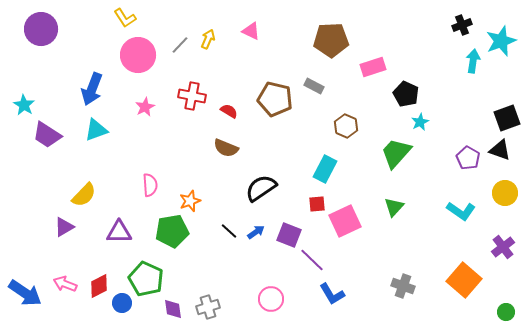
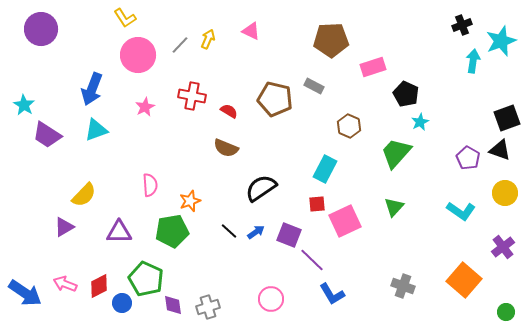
brown hexagon at (346, 126): moved 3 px right
purple diamond at (173, 309): moved 4 px up
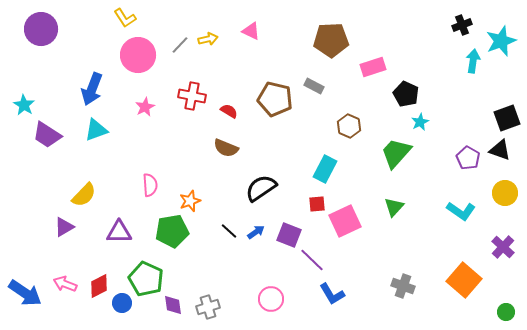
yellow arrow at (208, 39): rotated 54 degrees clockwise
purple cross at (503, 247): rotated 10 degrees counterclockwise
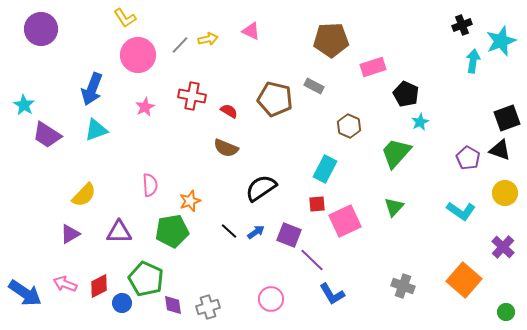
purple triangle at (64, 227): moved 6 px right, 7 px down
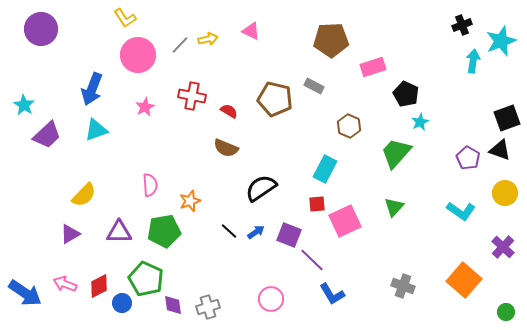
purple trapezoid at (47, 135): rotated 76 degrees counterclockwise
green pentagon at (172, 231): moved 8 px left
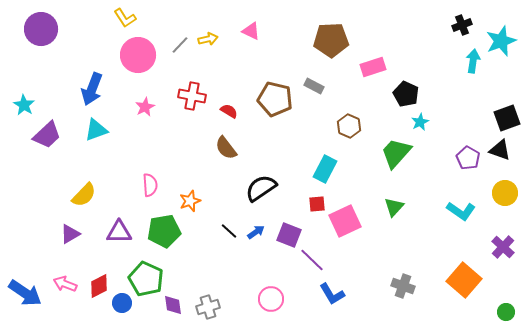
brown semicircle at (226, 148): rotated 30 degrees clockwise
